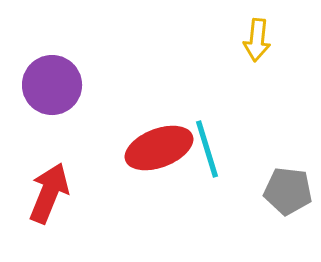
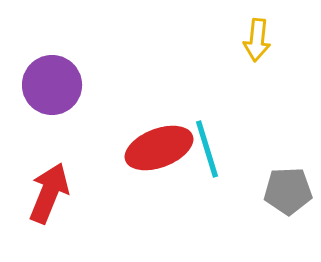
gray pentagon: rotated 9 degrees counterclockwise
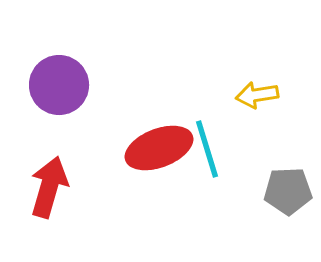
yellow arrow: moved 55 px down; rotated 75 degrees clockwise
purple circle: moved 7 px right
red arrow: moved 6 px up; rotated 6 degrees counterclockwise
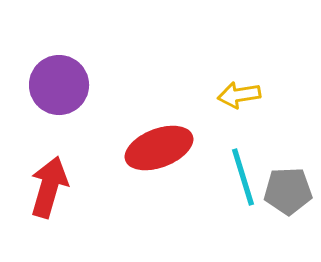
yellow arrow: moved 18 px left
cyan line: moved 36 px right, 28 px down
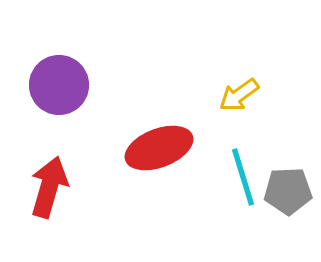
yellow arrow: rotated 27 degrees counterclockwise
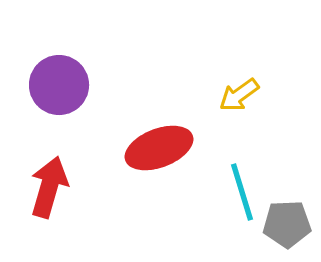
cyan line: moved 1 px left, 15 px down
gray pentagon: moved 1 px left, 33 px down
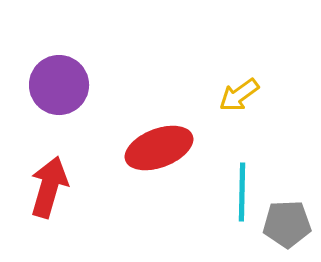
cyan line: rotated 18 degrees clockwise
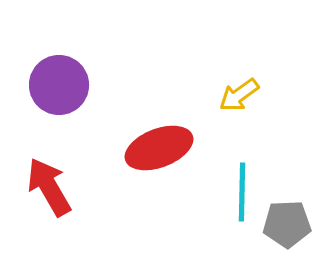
red arrow: rotated 46 degrees counterclockwise
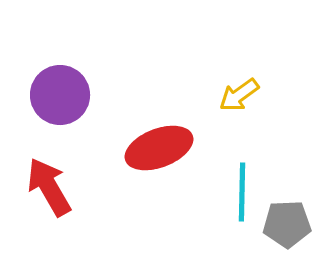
purple circle: moved 1 px right, 10 px down
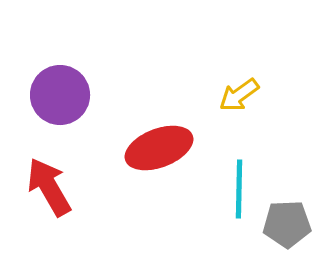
cyan line: moved 3 px left, 3 px up
